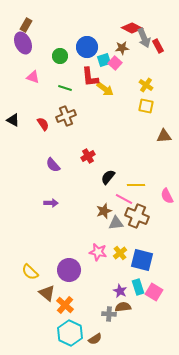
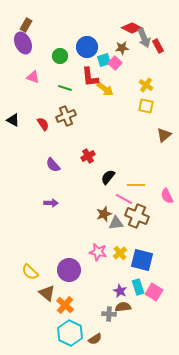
brown triangle at (164, 136): moved 1 px up; rotated 35 degrees counterclockwise
brown star at (104, 211): moved 3 px down
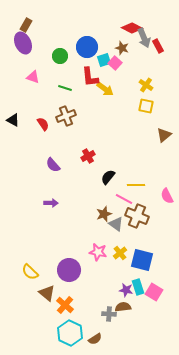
brown star at (122, 48): rotated 24 degrees clockwise
gray triangle at (116, 223): moved 1 px down; rotated 42 degrees clockwise
purple star at (120, 291): moved 6 px right, 1 px up; rotated 16 degrees counterclockwise
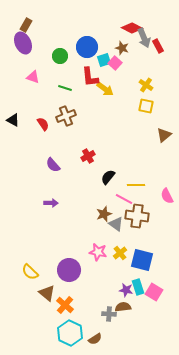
brown cross at (137, 216): rotated 15 degrees counterclockwise
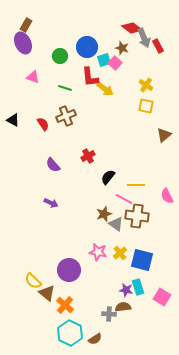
red diamond at (132, 28): rotated 10 degrees clockwise
purple arrow at (51, 203): rotated 24 degrees clockwise
yellow semicircle at (30, 272): moved 3 px right, 9 px down
pink square at (154, 292): moved 8 px right, 5 px down
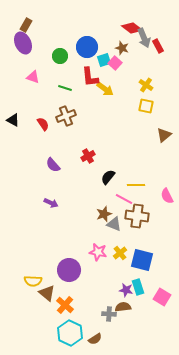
gray triangle at (116, 224): moved 2 px left; rotated 14 degrees counterclockwise
yellow semicircle at (33, 281): rotated 42 degrees counterclockwise
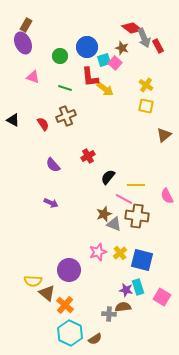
pink star at (98, 252): rotated 30 degrees counterclockwise
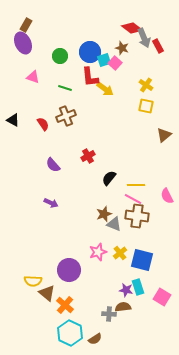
blue circle at (87, 47): moved 3 px right, 5 px down
black semicircle at (108, 177): moved 1 px right, 1 px down
pink line at (124, 199): moved 9 px right
